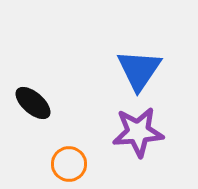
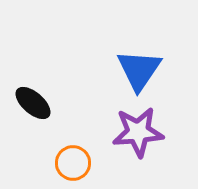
orange circle: moved 4 px right, 1 px up
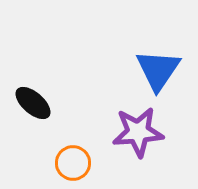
blue triangle: moved 19 px right
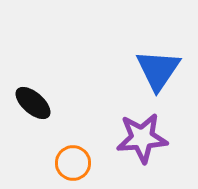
purple star: moved 4 px right, 6 px down
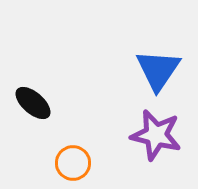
purple star: moved 14 px right, 3 px up; rotated 18 degrees clockwise
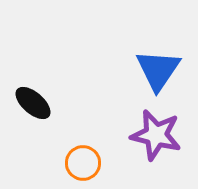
orange circle: moved 10 px right
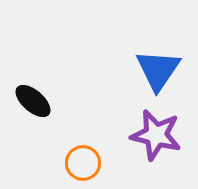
black ellipse: moved 2 px up
